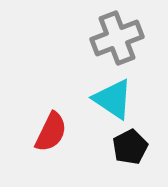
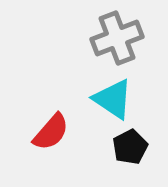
red semicircle: rotated 15 degrees clockwise
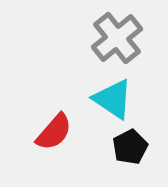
gray cross: rotated 18 degrees counterclockwise
red semicircle: moved 3 px right
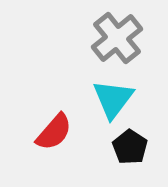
cyan triangle: rotated 33 degrees clockwise
black pentagon: rotated 12 degrees counterclockwise
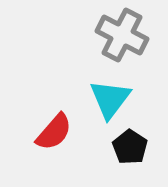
gray cross: moved 5 px right, 3 px up; rotated 24 degrees counterclockwise
cyan triangle: moved 3 px left
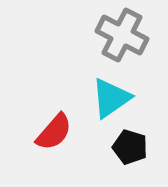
cyan triangle: moved 1 px right, 1 px up; rotated 18 degrees clockwise
black pentagon: rotated 16 degrees counterclockwise
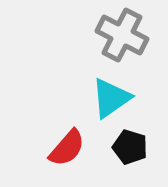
red semicircle: moved 13 px right, 16 px down
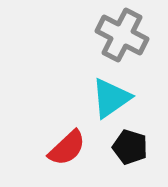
red semicircle: rotated 6 degrees clockwise
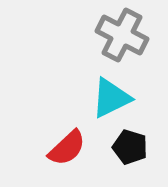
cyan triangle: rotated 9 degrees clockwise
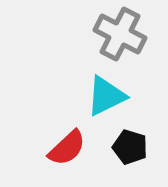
gray cross: moved 2 px left, 1 px up
cyan triangle: moved 5 px left, 2 px up
